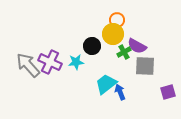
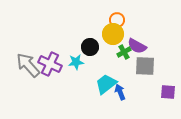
black circle: moved 2 px left, 1 px down
purple cross: moved 2 px down
purple square: rotated 21 degrees clockwise
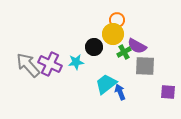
black circle: moved 4 px right
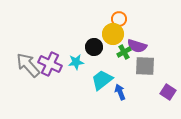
orange circle: moved 2 px right, 1 px up
purple semicircle: rotated 12 degrees counterclockwise
cyan trapezoid: moved 4 px left, 4 px up
purple square: rotated 28 degrees clockwise
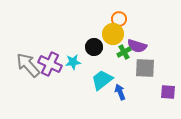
cyan star: moved 3 px left
gray square: moved 2 px down
purple square: rotated 28 degrees counterclockwise
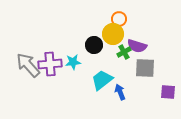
black circle: moved 2 px up
purple cross: rotated 30 degrees counterclockwise
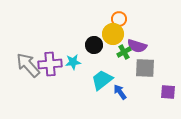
blue arrow: rotated 14 degrees counterclockwise
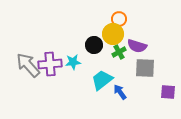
green cross: moved 5 px left
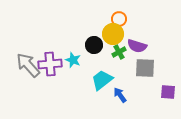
cyan star: moved 2 px up; rotated 28 degrees clockwise
blue arrow: moved 3 px down
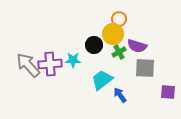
cyan star: rotated 21 degrees counterclockwise
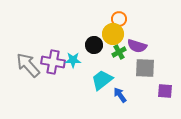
purple cross: moved 3 px right, 2 px up; rotated 15 degrees clockwise
purple square: moved 3 px left, 1 px up
